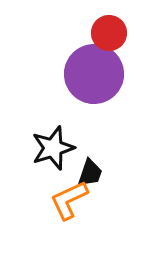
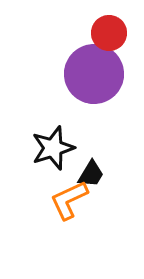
black trapezoid: moved 1 px right, 1 px down; rotated 12 degrees clockwise
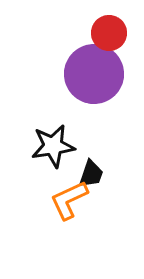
black star: moved 2 px up; rotated 9 degrees clockwise
black trapezoid: rotated 12 degrees counterclockwise
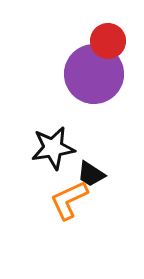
red circle: moved 1 px left, 8 px down
black star: moved 2 px down
black trapezoid: rotated 104 degrees clockwise
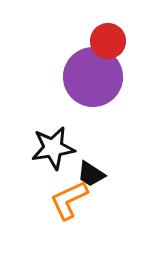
purple circle: moved 1 px left, 3 px down
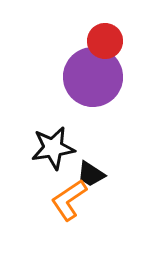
red circle: moved 3 px left
orange L-shape: rotated 9 degrees counterclockwise
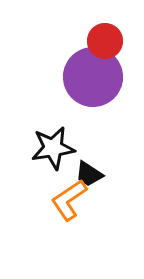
black trapezoid: moved 2 px left
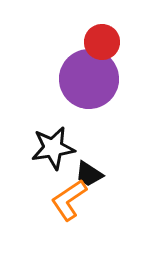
red circle: moved 3 px left, 1 px down
purple circle: moved 4 px left, 2 px down
